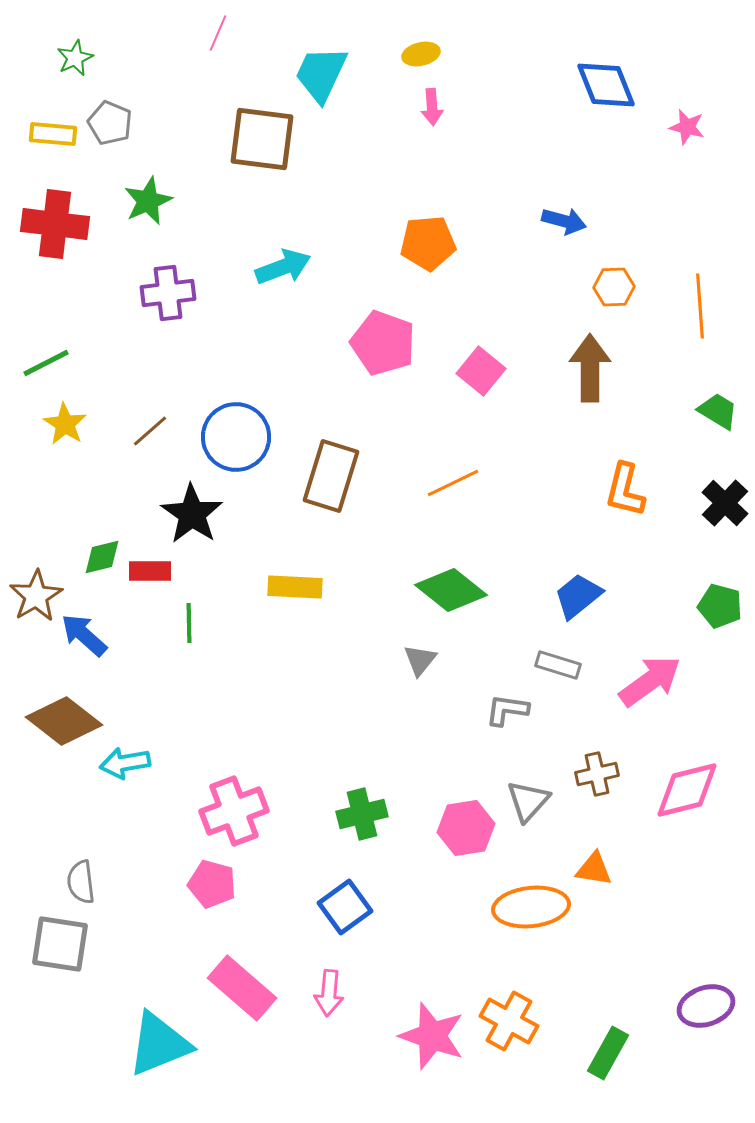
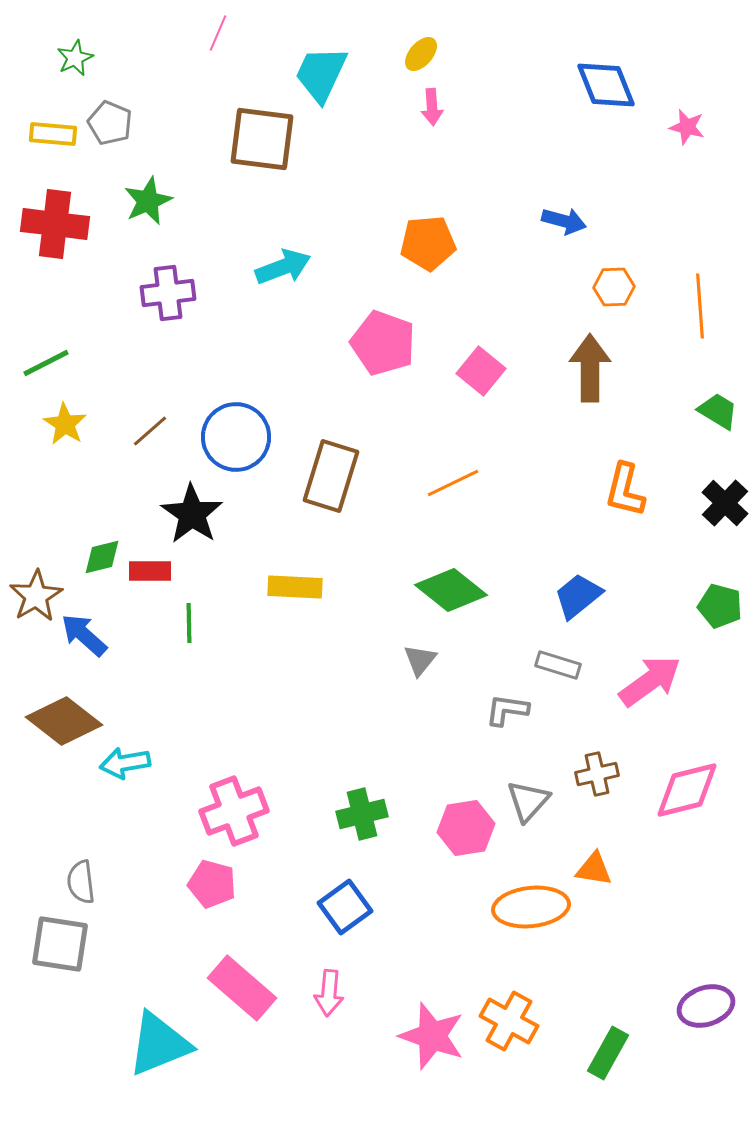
yellow ellipse at (421, 54): rotated 36 degrees counterclockwise
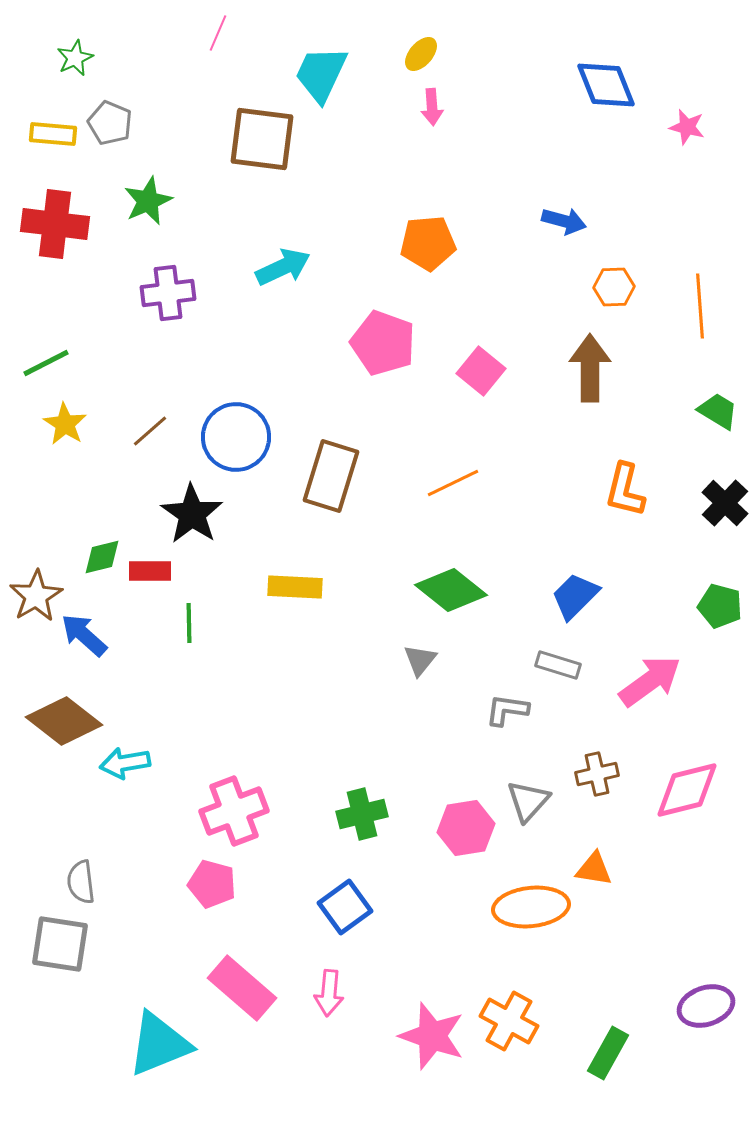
cyan arrow at (283, 267): rotated 4 degrees counterclockwise
blue trapezoid at (578, 596): moved 3 px left; rotated 6 degrees counterclockwise
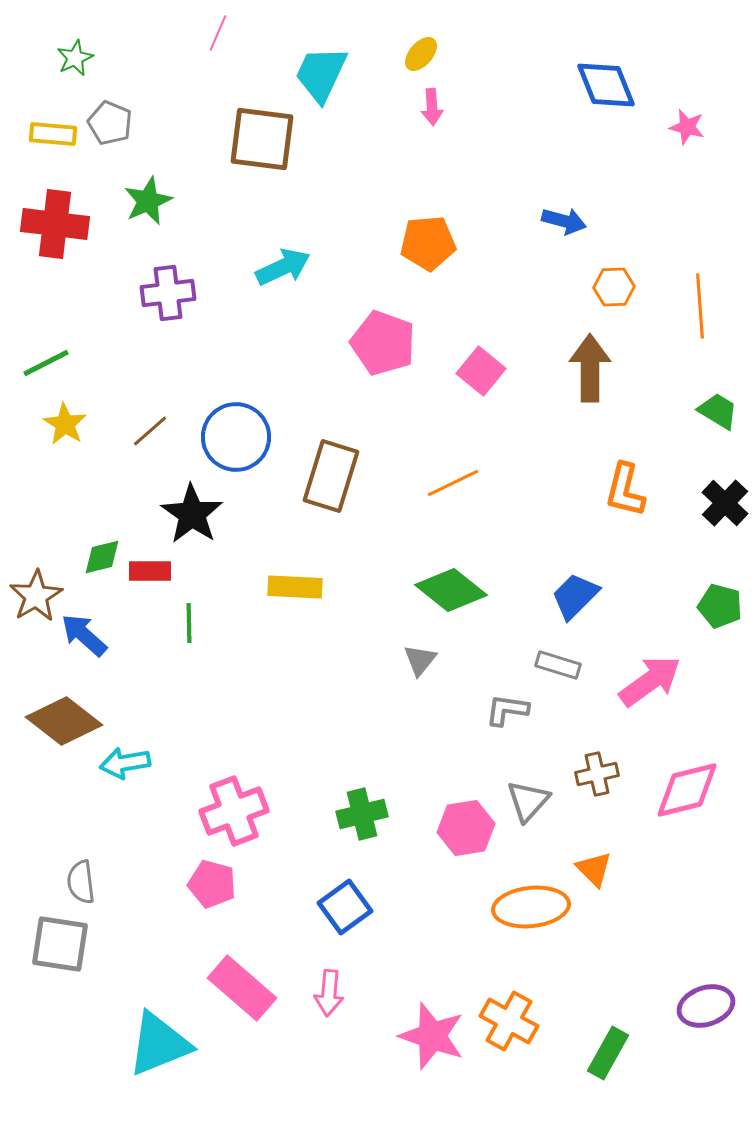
orange triangle at (594, 869): rotated 36 degrees clockwise
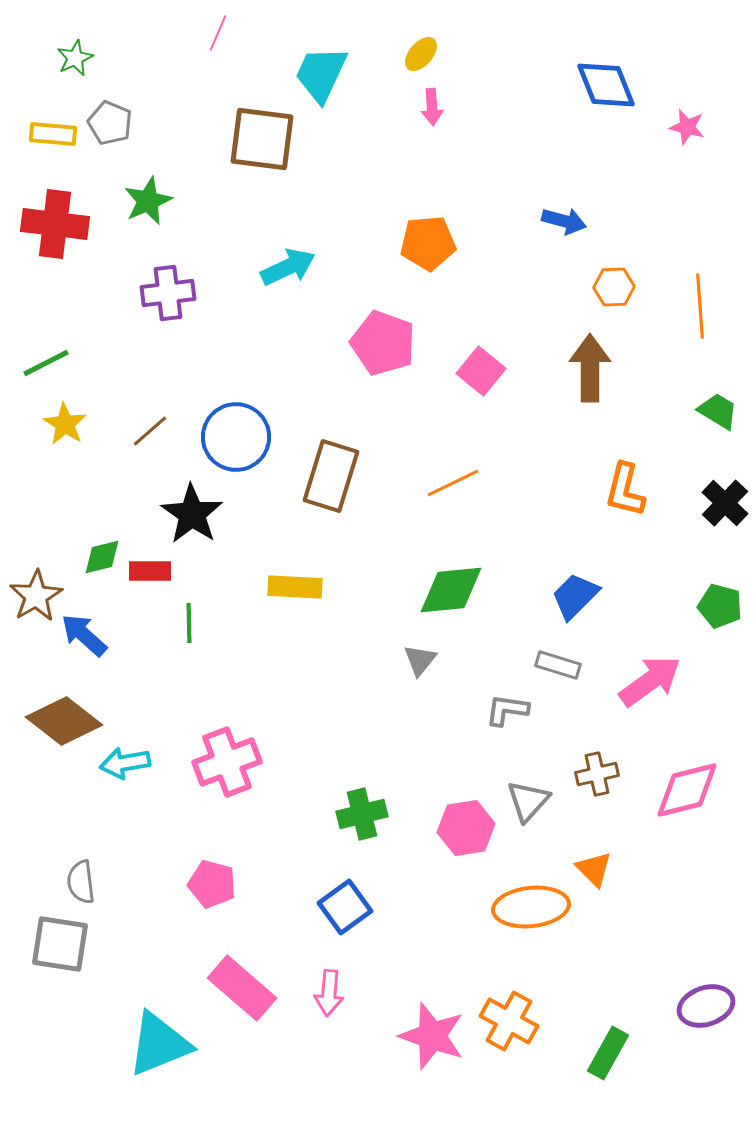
cyan arrow at (283, 267): moved 5 px right
green diamond at (451, 590): rotated 44 degrees counterclockwise
pink cross at (234, 811): moved 7 px left, 49 px up
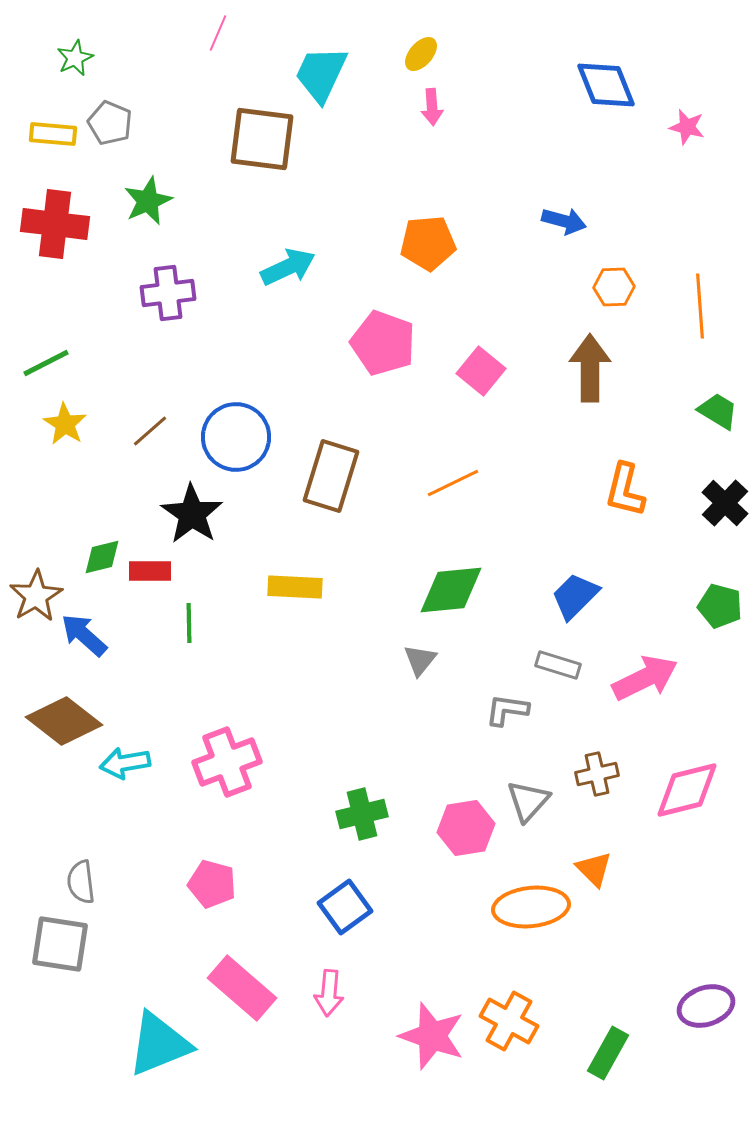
pink arrow at (650, 681): moved 5 px left, 3 px up; rotated 10 degrees clockwise
